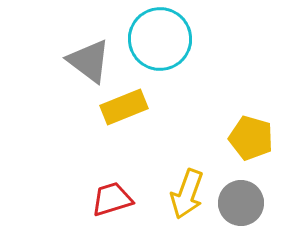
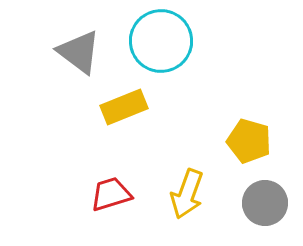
cyan circle: moved 1 px right, 2 px down
gray triangle: moved 10 px left, 9 px up
yellow pentagon: moved 2 px left, 3 px down
red trapezoid: moved 1 px left, 5 px up
gray circle: moved 24 px right
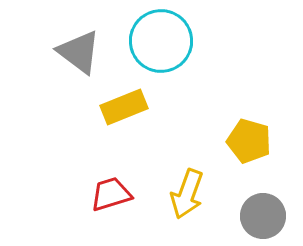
gray circle: moved 2 px left, 13 px down
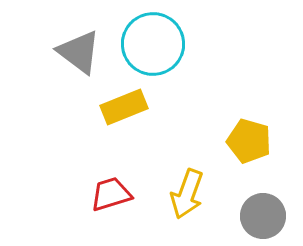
cyan circle: moved 8 px left, 3 px down
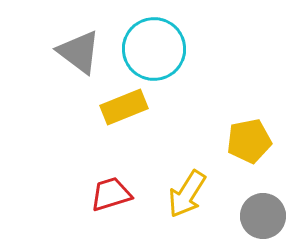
cyan circle: moved 1 px right, 5 px down
yellow pentagon: rotated 27 degrees counterclockwise
yellow arrow: rotated 12 degrees clockwise
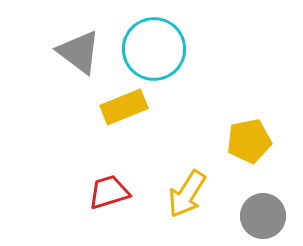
red trapezoid: moved 2 px left, 2 px up
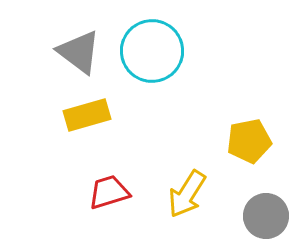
cyan circle: moved 2 px left, 2 px down
yellow rectangle: moved 37 px left, 8 px down; rotated 6 degrees clockwise
gray circle: moved 3 px right
